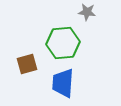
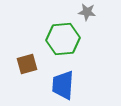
green hexagon: moved 4 px up
blue trapezoid: moved 2 px down
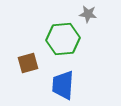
gray star: moved 1 px right, 2 px down
brown square: moved 1 px right, 1 px up
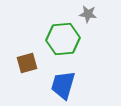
brown square: moved 1 px left
blue trapezoid: rotated 12 degrees clockwise
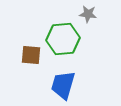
brown square: moved 4 px right, 8 px up; rotated 20 degrees clockwise
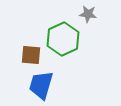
green hexagon: rotated 20 degrees counterclockwise
blue trapezoid: moved 22 px left
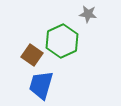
green hexagon: moved 1 px left, 2 px down
brown square: moved 1 px right; rotated 30 degrees clockwise
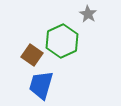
gray star: rotated 24 degrees clockwise
